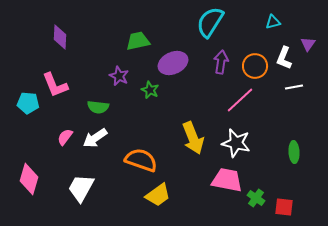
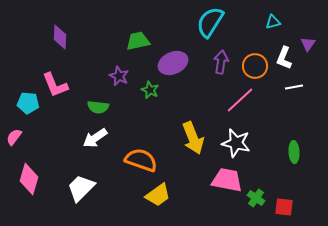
pink semicircle: moved 51 px left
white trapezoid: rotated 16 degrees clockwise
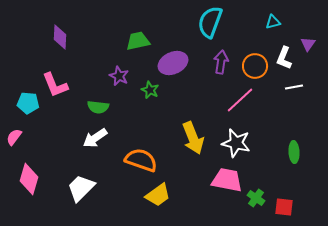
cyan semicircle: rotated 12 degrees counterclockwise
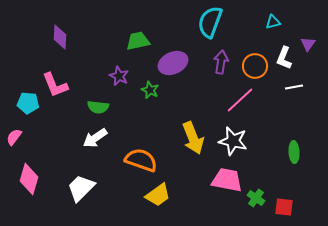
white star: moved 3 px left, 2 px up
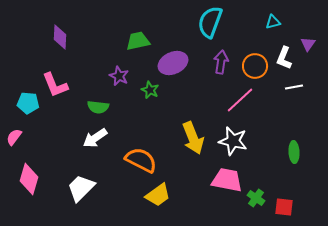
orange semicircle: rotated 8 degrees clockwise
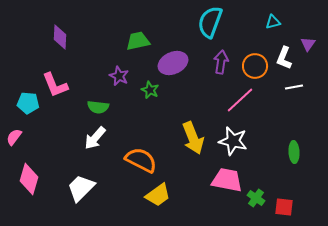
white arrow: rotated 15 degrees counterclockwise
